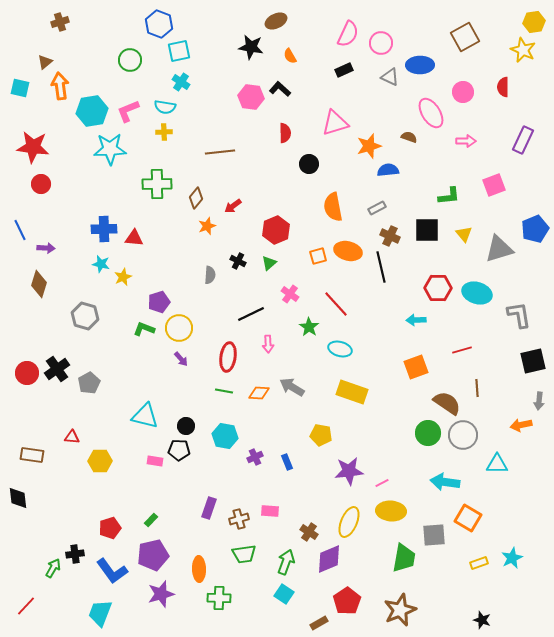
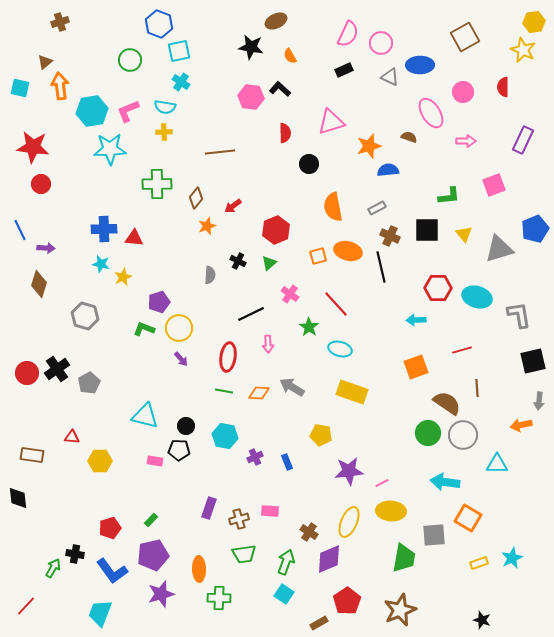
pink triangle at (335, 123): moved 4 px left, 1 px up
cyan ellipse at (477, 293): moved 4 px down
black cross at (75, 554): rotated 18 degrees clockwise
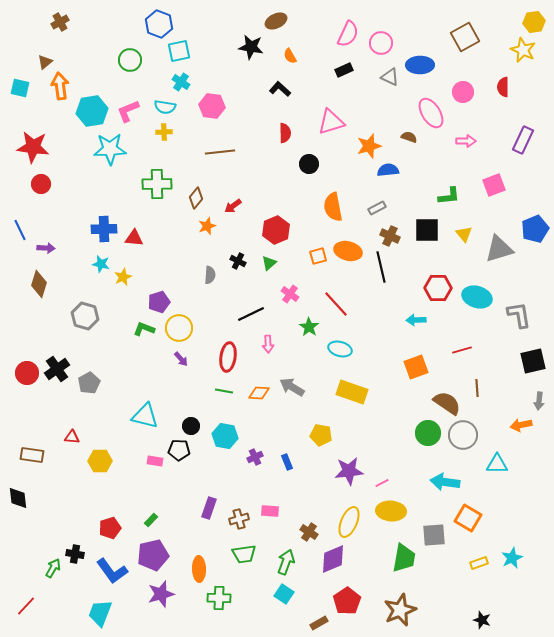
brown cross at (60, 22): rotated 12 degrees counterclockwise
pink hexagon at (251, 97): moved 39 px left, 9 px down
black circle at (186, 426): moved 5 px right
purple diamond at (329, 559): moved 4 px right
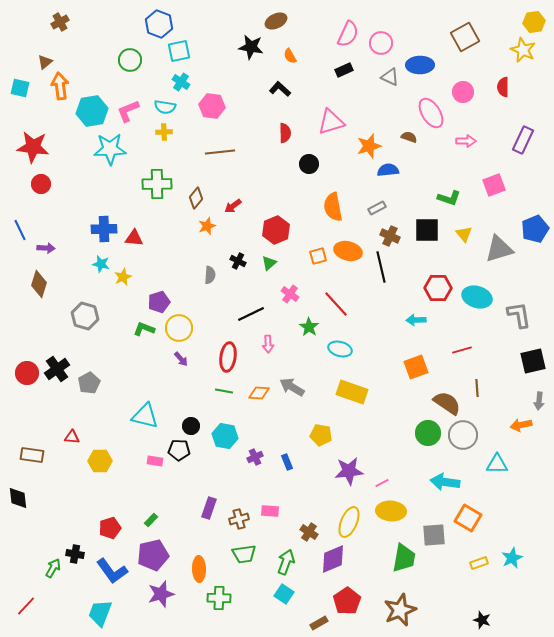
green L-shape at (449, 196): moved 2 px down; rotated 25 degrees clockwise
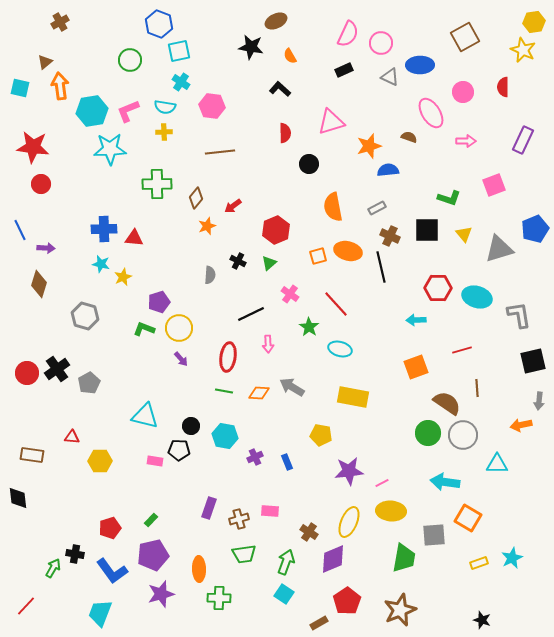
yellow rectangle at (352, 392): moved 1 px right, 5 px down; rotated 8 degrees counterclockwise
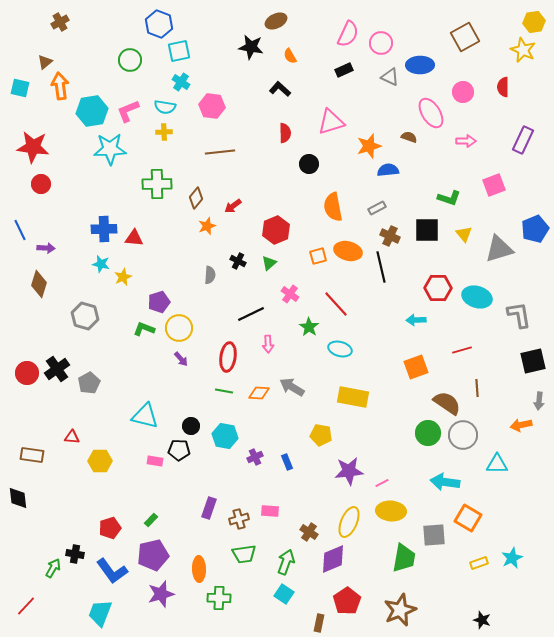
brown rectangle at (319, 623): rotated 48 degrees counterclockwise
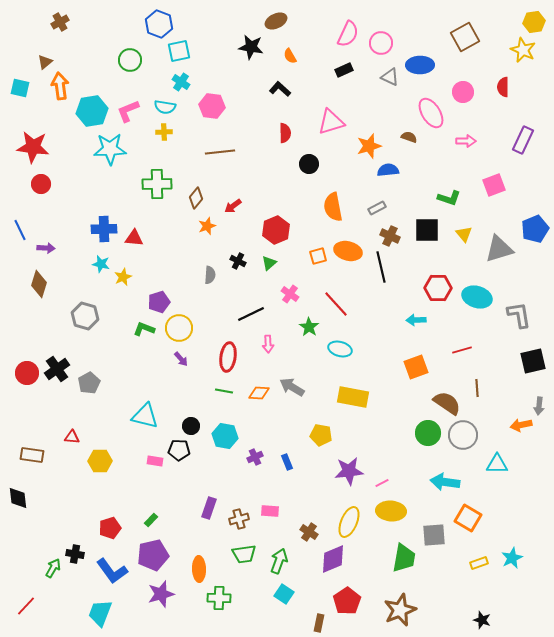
gray arrow at (539, 401): moved 5 px down
green arrow at (286, 562): moved 7 px left, 1 px up
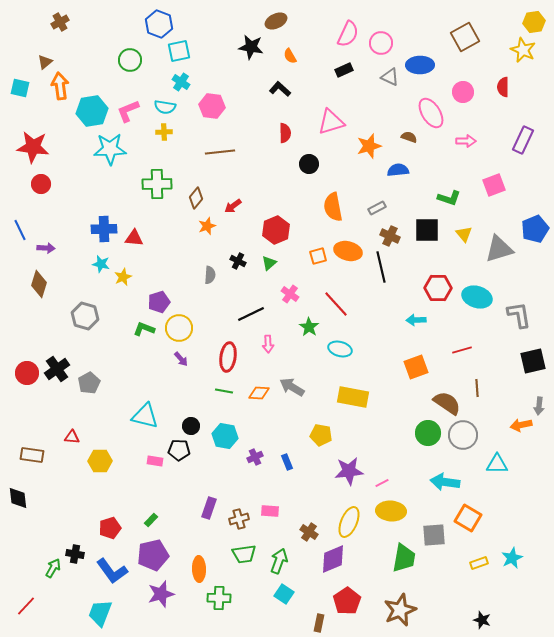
blue semicircle at (388, 170): moved 10 px right
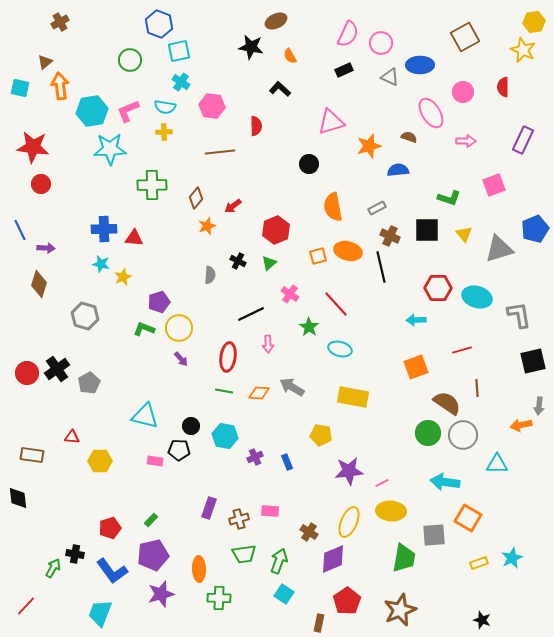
red semicircle at (285, 133): moved 29 px left, 7 px up
green cross at (157, 184): moved 5 px left, 1 px down
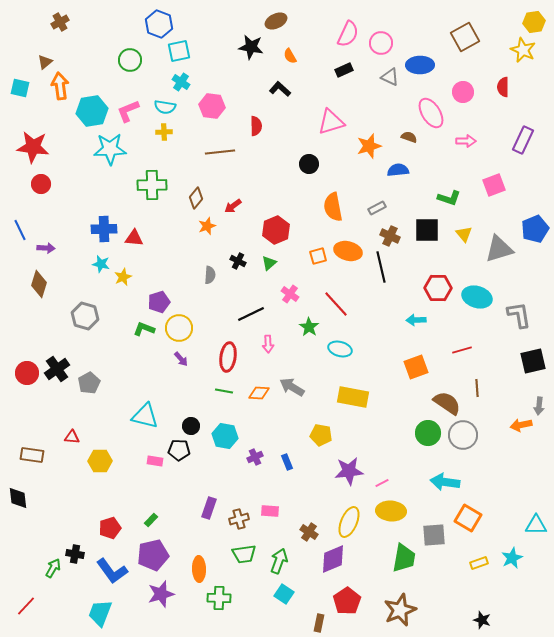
cyan triangle at (497, 464): moved 39 px right, 61 px down
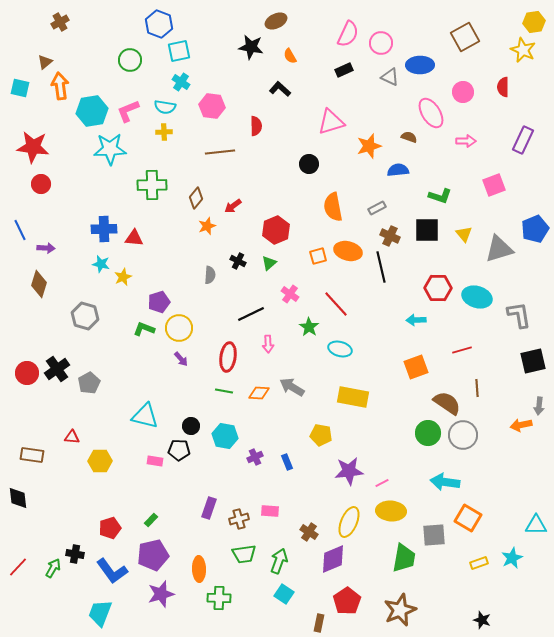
green L-shape at (449, 198): moved 9 px left, 2 px up
red line at (26, 606): moved 8 px left, 39 px up
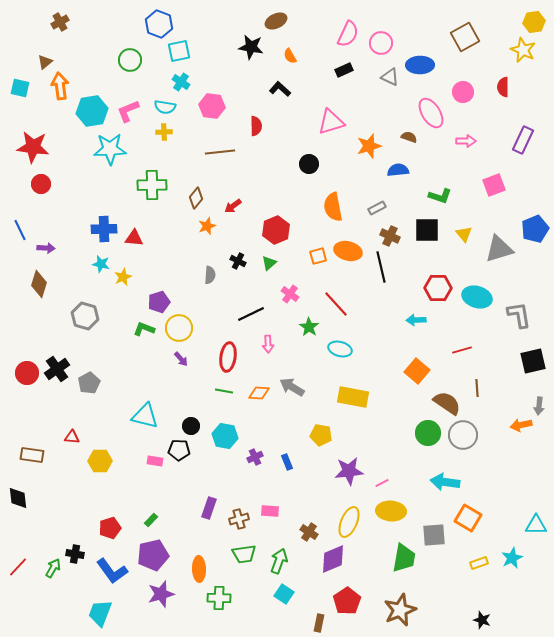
orange square at (416, 367): moved 1 px right, 4 px down; rotated 30 degrees counterclockwise
